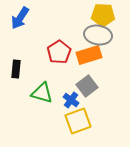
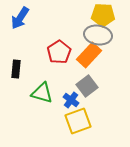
orange rectangle: rotated 30 degrees counterclockwise
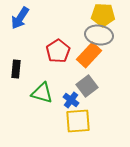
gray ellipse: moved 1 px right
red pentagon: moved 1 px left, 1 px up
yellow square: rotated 16 degrees clockwise
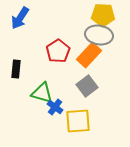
blue cross: moved 16 px left, 7 px down
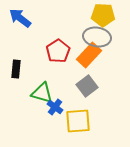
blue arrow: rotated 95 degrees clockwise
gray ellipse: moved 2 px left, 2 px down
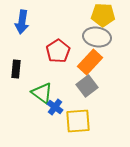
blue arrow: moved 2 px right, 4 px down; rotated 120 degrees counterclockwise
orange rectangle: moved 1 px right, 7 px down
green triangle: rotated 20 degrees clockwise
